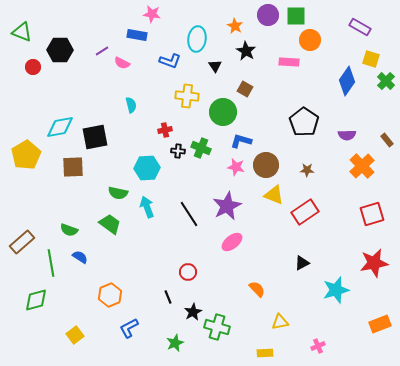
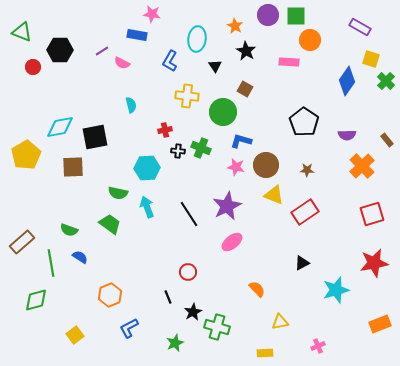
blue L-shape at (170, 61): rotated 100 degrees clockwise
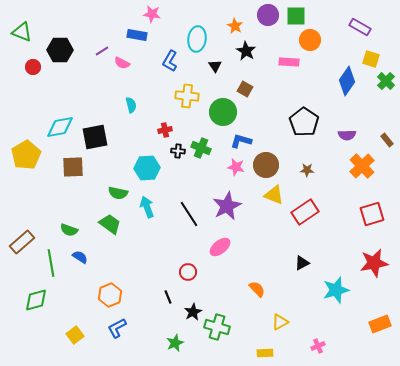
pink ellipse at (232, 242): moved 12 px left, 5 px down
yellow triangle at (280, 322): rotated 18 degrees counterclockwise
blue L-shape at (129, 328): moved 12 px left
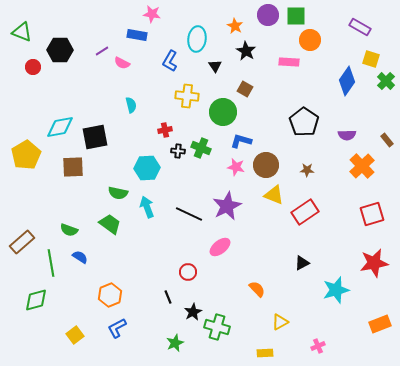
black line at (189, 214): rotated 32 degrees counterclockwise
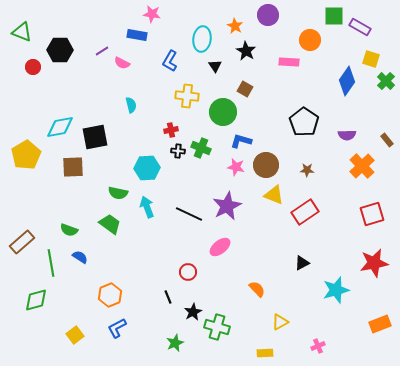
green square at (296, 16): moved 38 px right
cyan ellipse at (197, 39): moved 5 px right
red cross at (165, 130): moved 6 px right
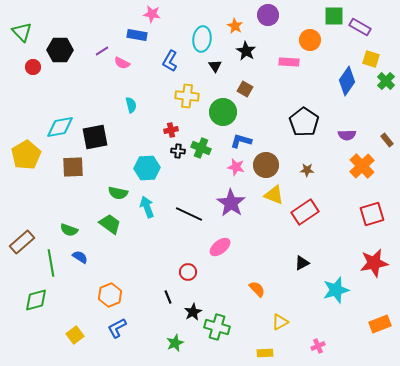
green triangle at (22, 32): rotated 25 degrees clockwise
purple star at (227, 206): moved 4 px right, 3 px up; rotated 12 degrees counterclockwise
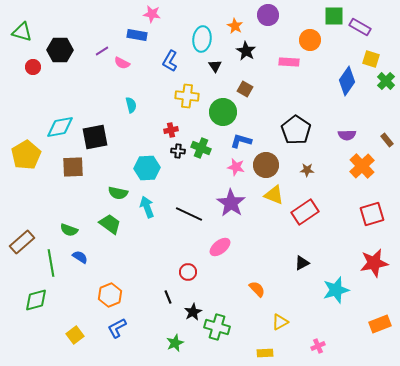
green triangle at (22, 32): rotated 30 degrees counterclockwise
black pentagon at (304, 122): moved 8 px left, 8 px down
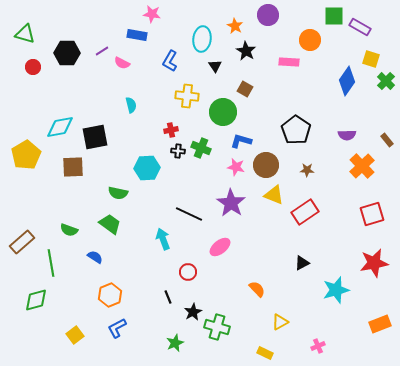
green triangle at (22, 32): moved 3 px right, 2 px down
black hexagon at (60, 50): moved 7 px right, 3 px down
cyan arrow at (147, 207): moved 16 px right, 32 px down
blue semicircle at (80, 257): moved 15 px right
yellow rectangle at (265, 353): rotated 28 degrees clockwise
